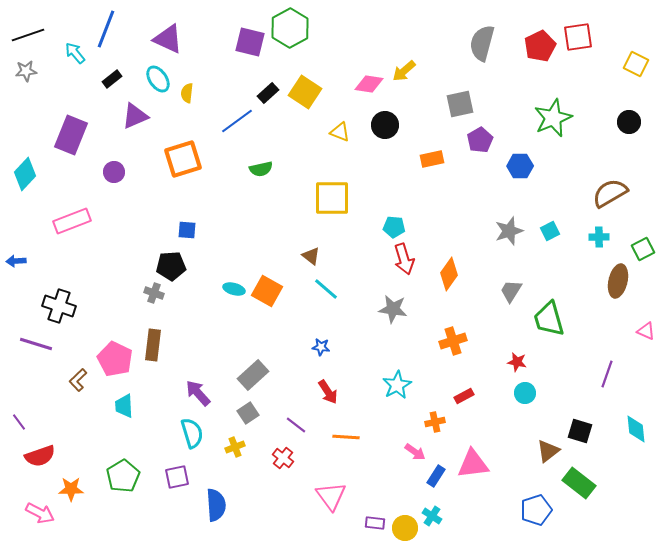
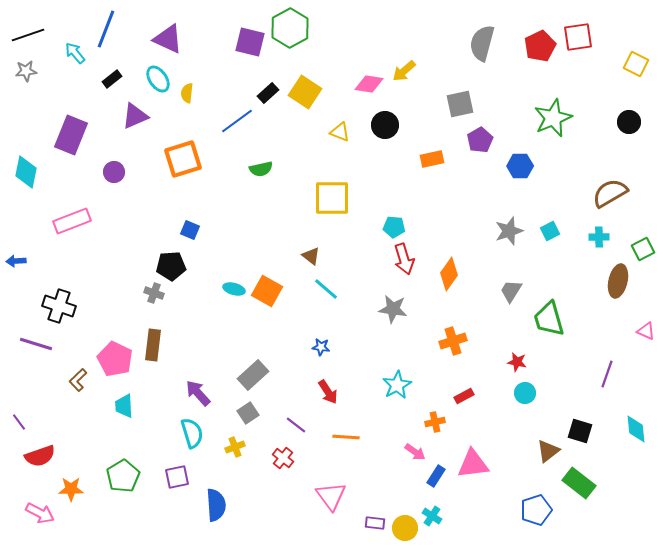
cyan diamond at (25, 174): moved 1 px right, 2 px up; rotated 32 degrees counterclockwise
blue square at (187, 230): moved 3 px right; rotated 18 degrees clockwise
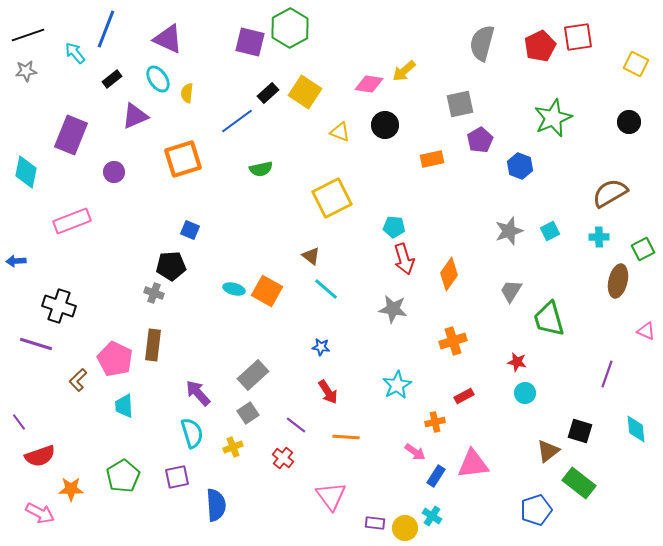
blue hexagon at (520, 166): rotated 20 degrees clockwise
yellow square at (332, 198): rotated 27 degrees counterclockwise
yellow cross at (235, 447): moved 2 px left
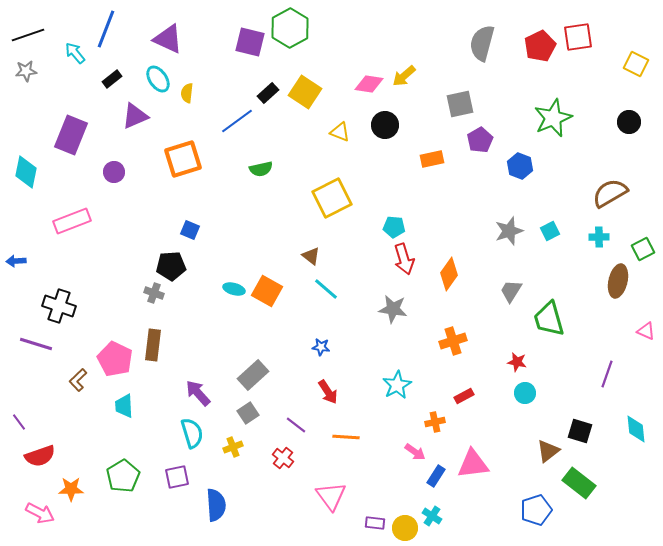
yellow arrow at (404, 71): moved 5 px down
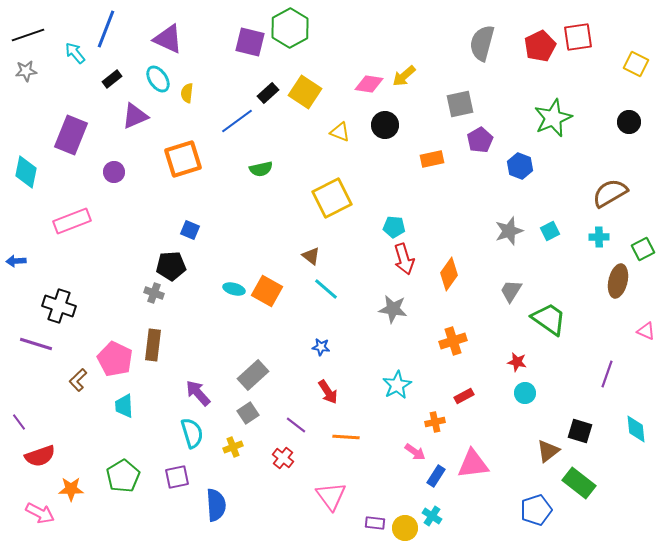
green trapezoid at (549, 319): rotated 141 degrees clockwise
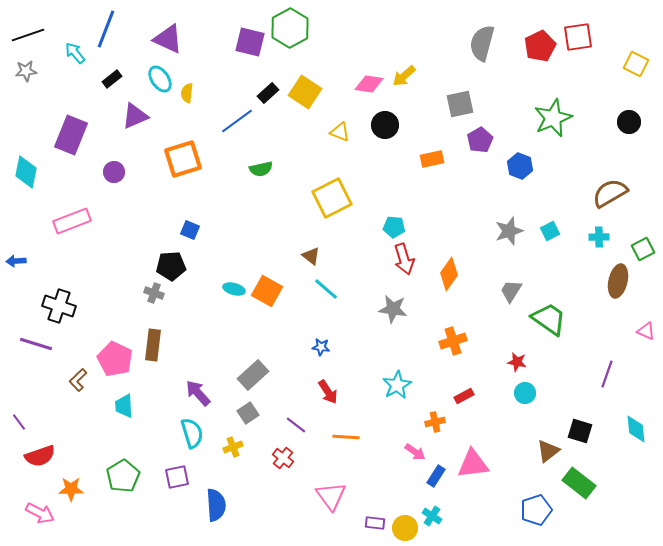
cyan ellipse at (158, 79): moved 2 px right
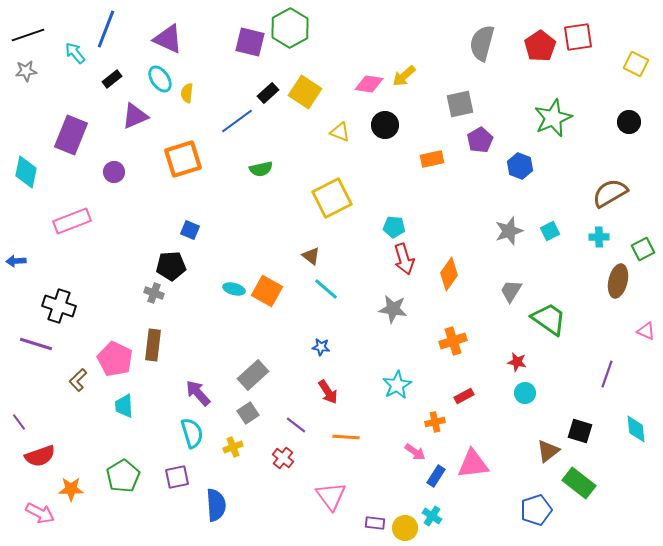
red pentagon at (540, 46): rotated 8 degrees counterclockwise
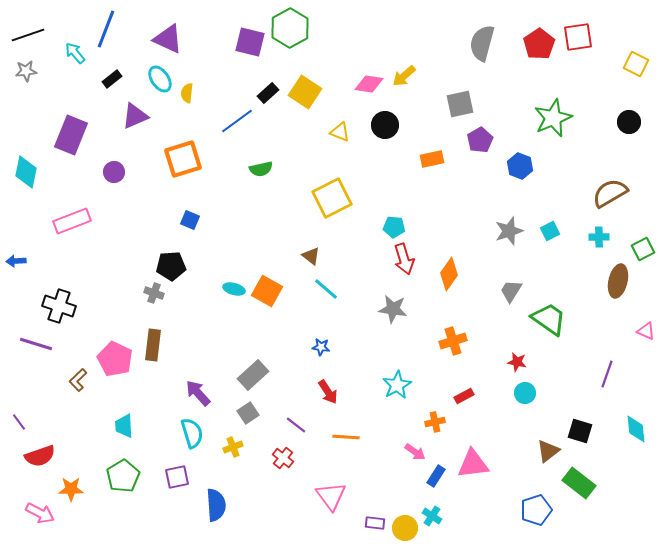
red pentagon at (540, 46): moved 1 px left, 2 px up
blue square at (190, 230): moved 10 px up
cyan trapezoid at (124, 406): moved 20 px down
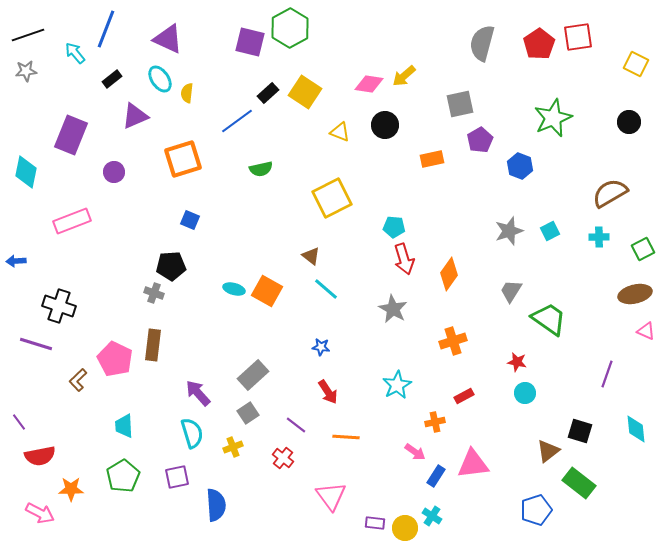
brown ellipse at (618, 281): moved 17 px right, 13 px down; rotated 64 degrees clockwise
gray star at (393, 309): rotated 20 degrees clockwise
red semicircle at (40, 456): rotated 8 degrees clockwise
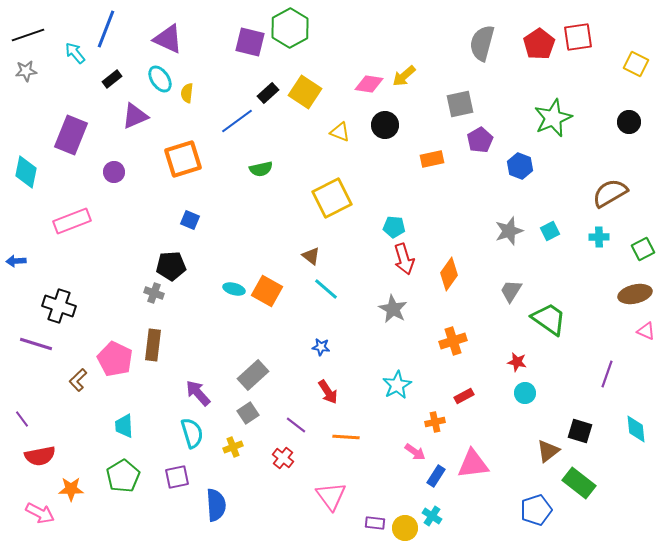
purple line at (19, 422): moved 3 px right, 3 px up
